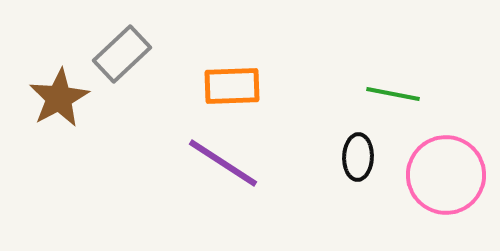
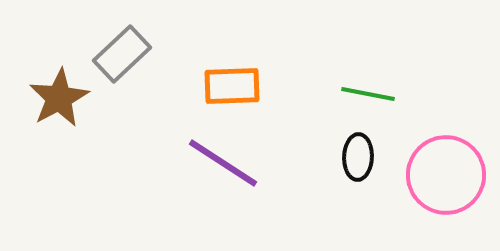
green line: moved 25 px left
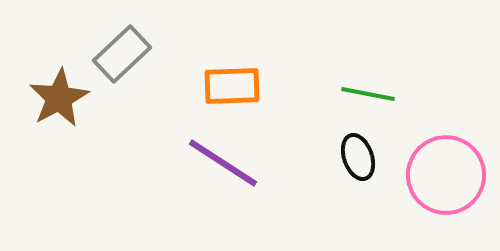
black ellipse: rotated 21 degrees counterclockwise
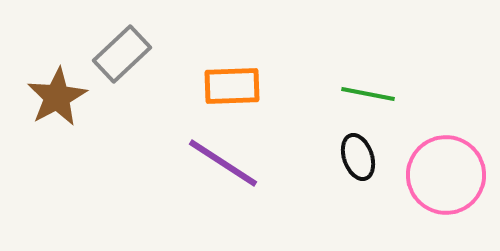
brown star: moved 2 px left, 1 px up
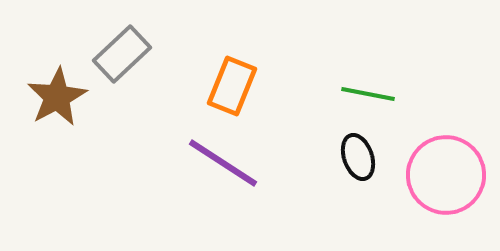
orange rectangle: rotated 66 degrees counterclockwise
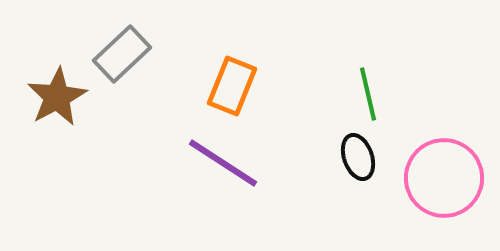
green line: rotated 66 degrees clockwise
pink circle: moved 2 px left, 3 px down
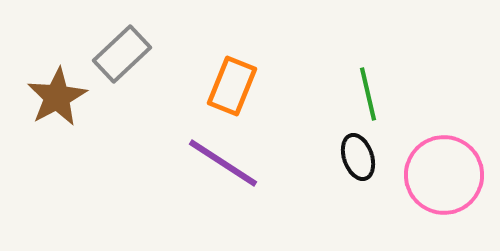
pink circle: moved 3 px up
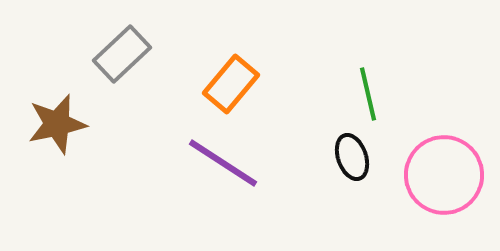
orange rectangle: moved 1 px left, 2 px up; rotated 18 degrees clockwise
brown star: moved 27 px down; rotated 16 degrees clockwise
black ellipse: moved 6 px left
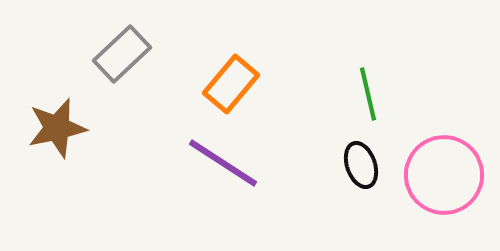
brown star: moved 4 px down
black ellipse: moved 9 px right, 8 px down
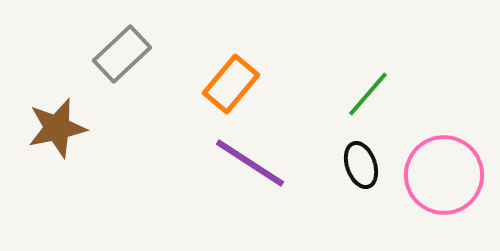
green line: rotated 54 degrees clockwise
purple line: moved 27 px right
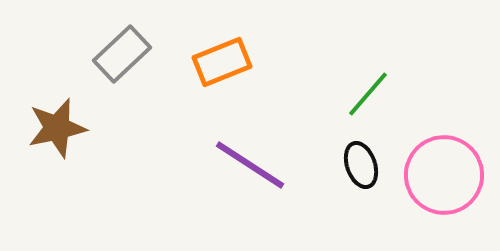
orange rectangle: moved 9 px left, 22 px up; rotated 28 degrees clockwise
purple line: moved 2 px down
